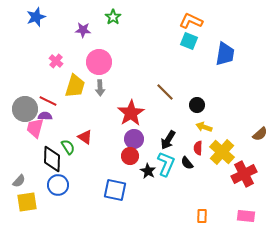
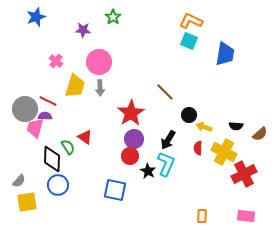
black circle: moved 8 px left, 10 px down
yellow cross: moved 2 px right; rotated 15 degrees counterclockwise
black semicircle: moved 49 px right, 37 px up; rotated 48 degrees counterclockwise
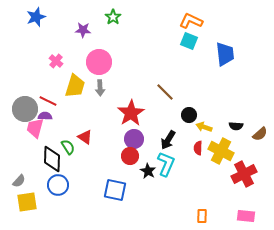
blue trapezoid: rotated 15 degrees counterclockwise
yellow cross: moved 3 px left, 1 px up
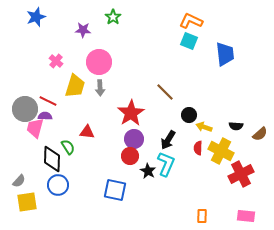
red triangle: moved 2 px right, 5 px up; rotated 28 degrees counterclockwise
red cross: moved 3 px left
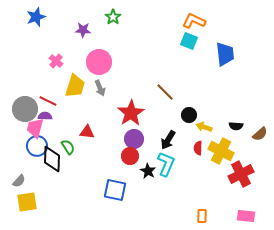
orange L-shape: moved 3 px right
gray arrow: rotated 21 degrees counterclockwise
blue circle: moved 21 px left, 39 px up
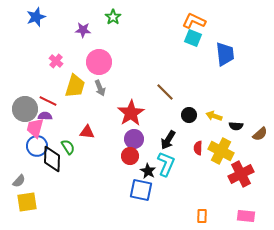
cyan square: moved 4 px right, 3 px up
yellow arrow: moved 10 px right, 11 px up
blue square: moved 26 px right
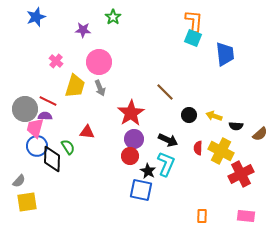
orange L-shape: rotated 70 degrees clockwise
black arrow: rotated 96 degrees counterclockwise
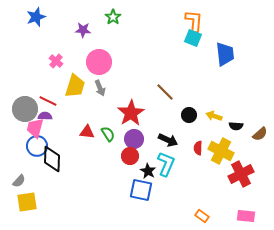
green semicircle: moved 40 px right, 13 px up
orange rectangle: rotated 56 degrees counterclockwise
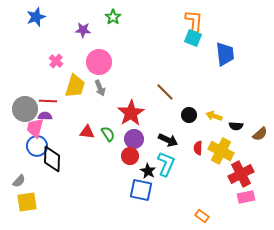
red line: rotated 24 degrees counterclockwise
pink rectangle: moved 19 px up; rotated 18 degrees counterclockwise
